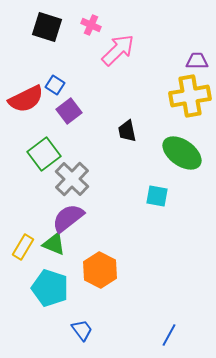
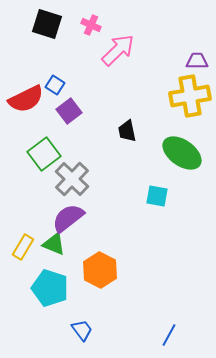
black square: moved 3 px up
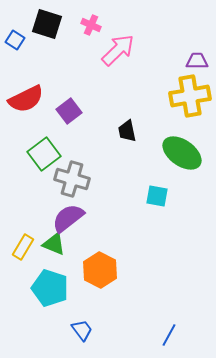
blue square: moved 40 px left, 45 px up
gray cross: rotated 28 degrees counterclockwise
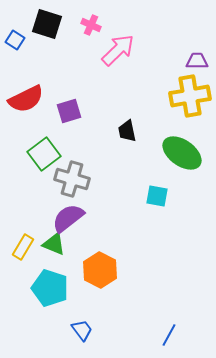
purple square: rotated 20 degrees clockwise
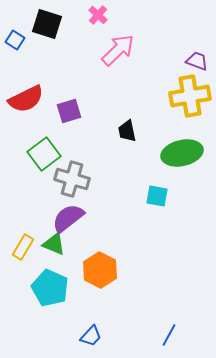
pink cross: moved 7 px right, 10 px up; rotated 18 degrees clockwise
purple trapezoid: rotated 20 degrees clockwise
green ellipse: rotated 48 degrees counterclockwise
cyan pentagon: rotated 6 degrees clockwise
blue trapezoid: moved 9 px right, 6 px down; rotated 80 degrees clockwise
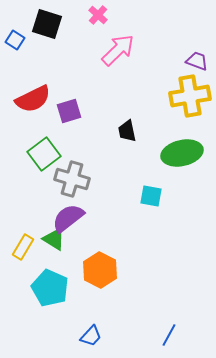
red semicircle: moved 7 px right
cyan square: moved 6 px left
green triangle: moved 5 px up; rotated 10 degrees clockwise
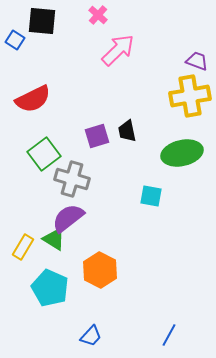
black square: moved 5 px left, 3 px up; rotated 12 degrees counterclockwise
purple square: moved 28 px right, 25 px down
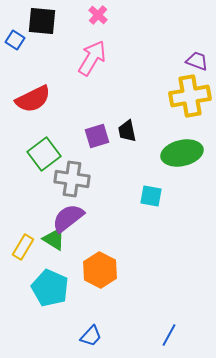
pink arrow: moved 26 px left, 8 px down; rotated 15 degrees counterclockwise
gray cross: rotated 8 degrees counterclockwise
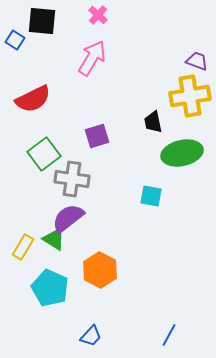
black trapezoid: moved 26 px right, 9 px up
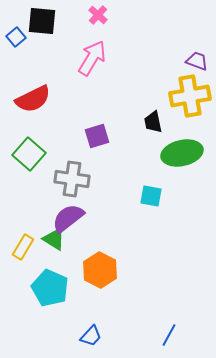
blue square: moved 1 px right, 3 px up; rotated 18 degrees clockwise
green square: moved 15 px left; rotated 12 degrees counterclockwise
